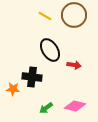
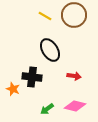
red arrow: moved 11 px down
orange star: rotated 16 degrees clockwise
green arrow: moved 1 px right, 1 px down
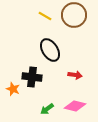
red arrow: moved 1 px right, 1 px up
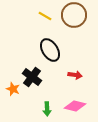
black cross: rotated 30 degrees clockwise
green arrow: rotated 56 degrees counterclockwise
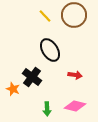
yellow line: rotated 16 degrees clockwise
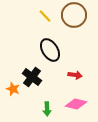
pink diamond: moved 1 px right, 2 px up
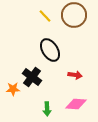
orange star: rotated 24 degrees counterclockwise
pink diamond: rotated 10 degrees counterclockwise
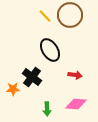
brown circle: moved 4 px left
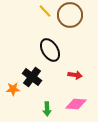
yellow line: moved 5 px up
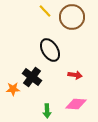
brown circle: moved 2 px right, 2 px down
green arrow: moved 2 px down
